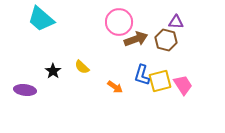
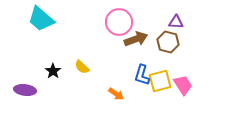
brown hexagon: moved 2 px right, 2 px down
orange arrow: moved 1 px right, 7 px down
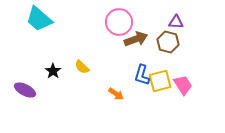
cyan trapezoid: moved 2 px left
purple ellipse: rotated 20 degrees clockwise
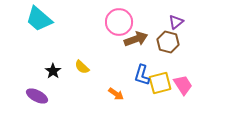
purple triangle: rotated 42 degrees counterclockwise
yellow square: moved 2 px down
purple ellipse: moved 12 px right, 6 px down
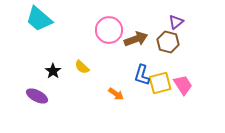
pink circle: moved 10 px left, 8 px down
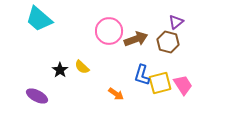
pink circle: moved 1 px down
black star: moved 7 px right, 1 px up
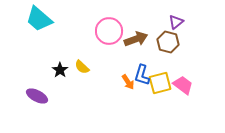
pink trapezoid: rotated 20 degrees counterclockwise
orange arrow: moved 12 px right, 12 px up; rotated 21 degrees clockwise
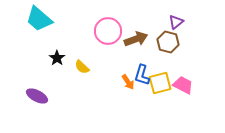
pink circle: moved 1 px left
black star: moved 3 px left, 12 px up
pink trapezoid: rotated 10 degrees counterclockwise
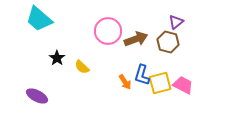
orange arrow: moved 3 px left
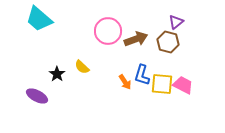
black star: moved 16 px down
yellow square: moved 2 px right, 1 px down; rotated 20 degrees clockwise
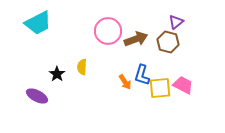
cyan trapezoid: moved 1 px left, 4 px down; rotated 68 degrees counterclockwise
yellow semicircle: rotated 49 degrees clockwise
yellow square: moved 2 px left, 4 px down; rotated 10 degrees counterclockwise
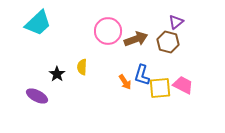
cyan trapezoid: rotated 16 degrees counterclockwise
